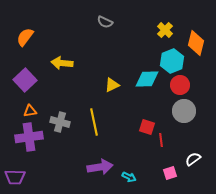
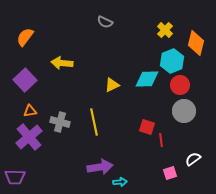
purple cross: rotated 32 degrees counterclockwise
cyan arrow: moved 9 px left, 5 px down; rotated 32 degrees counterclockwise
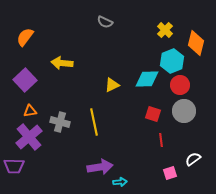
red square: moved 6 px right, 13 px up
purple trapezoid: moved 1 px left, 11 px up
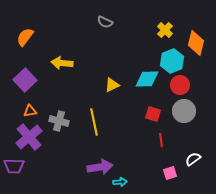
gray cross: moved 1 px left, 1 px up
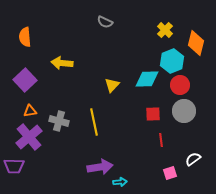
orange semicircle: rotated 42 degrees counterclockwise
yellow triangle: rotated 21 degrees counterclockwise
red square: rotated 21 degrees counterclockwise
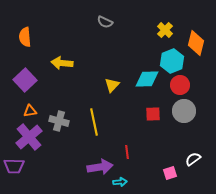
red line: moved 34 px left, 12 px down
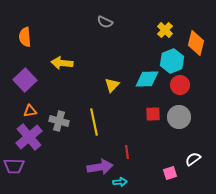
gray circle: moved 5 px left, 6 px down
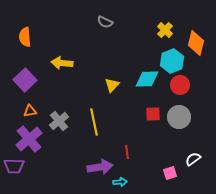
gray cross: rotated 36 degrees clockwise
purple cross: moved 2 px down
